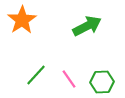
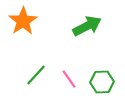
orange star: moved 1 px right, 1 px down
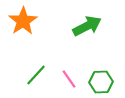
green hexagon: moved 1 px left
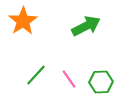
green arrow: moved 1 px left
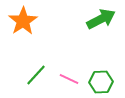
green arrow: moved 15 px right, 7 px up
pink line: rotated 30 degrees counterclockwise
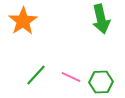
green arrow: rotated 104 degrees clockwise
pink line: moved 2 px right, 2 px up
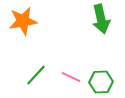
orange star: rotated 24 degrees clockwise
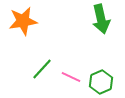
green line: moved 6 px right, 6 px up
green hexagon: rotated 20 degrees counterclockwise
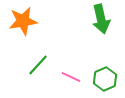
green line: moved 4 px left, 4 px up
green hexagon: moved 4 px right, 3 px up
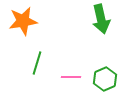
green line: moved 1 px left, 2 px up; rotated 25 degrees counterclockwise
pink line: rotated 24 degrees counterclockwise
